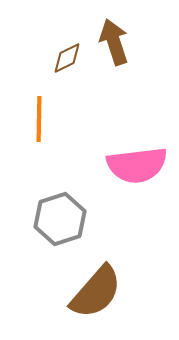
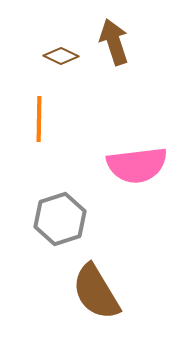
brown diamond: moved 6 px left, 2 px up; rotated 52 degrees clockwise
brown semicircle: rotated 108 degrees clockwise
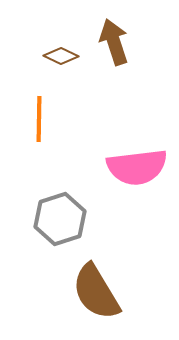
pink semicircle: moved 2 px down
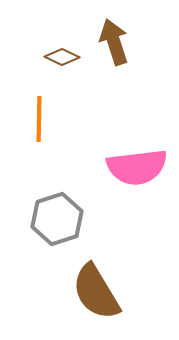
brown diamond: moved 1 px right, 1 px down
gray hexagon: moved 3 px left
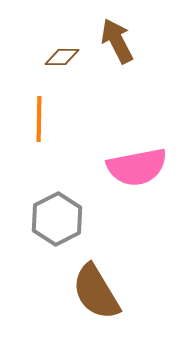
brown arrow: moved 3 px right, 1 px up; rotated 9 degrees counterclockwise
brown diamond: rotated 24 degrees counterclockwise
pink semicircle: rotated 4 degrees counterclockwise
gray hexagon: rotated 9 degrees counterclockwise
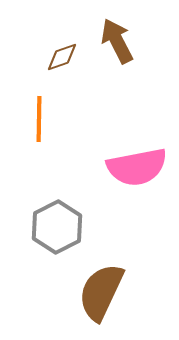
brown diamond: rotated 20 degrees counterclockwise
gray hexagon: moved 8 px down
brown semicircle: moved 5 px right; rotated 56 degrees clockwise
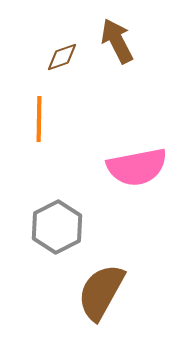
brown semicircle: rotated 4 degrees clockwise
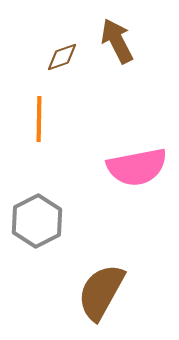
gray hexagon: moved 20 px left, 6 px up
